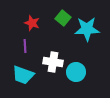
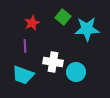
green square: moved 1 px up
red star: rotated 28 degrees clockwise
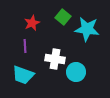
cyan star: rotated 10 degrees clockwise
white cross: moved 2 px right, 3 px up
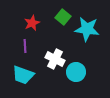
white cross: rotated 18 degrees clockwise
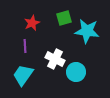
green square: moved 1 px right, 1 px down; rotated 35 degrees clockwise
cyan star: moved 2 px down
cyan trapezoid: rotated 105 degrees clockwise
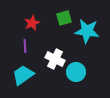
cyan trapezoid: rotated 20 degrees clockwise
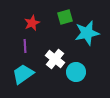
green square: moved 1 px right, 1 px up
cyan star: moved 2 px down; rotated 20 degrees counterclockwise
white cross: rotated 12 degrees clockwise
cyan trapezoid: moved 1 px up
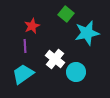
green square: moved 1 px right, 3 px up; rotated 35 degrees counterclockwise
red star: moved 3 px down
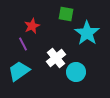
green square: rotated 28 degrees counterclockwise
cyan star: rotated 25 degrees counterclockwise
purple line: moved 2 px left, 2 px up; rotated 24 degrees counterclockwise
white cross: moved 1 px right, 1 px up; rotated 12 degrees clockwise
cyan trapezoid: moved 4 px left, 3 px up
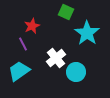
green square: moved 2 px up; rotated 14 degrees clockwise
